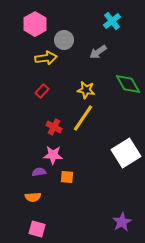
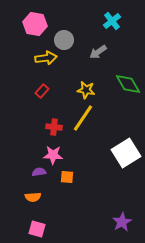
pink hexagon: rotated 20 degrees counterclockwise
red cross: rotated 21 degrees counterclockwise
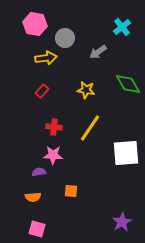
cyan cross: moved 10 px right, 6 px down
gray circle: moved 1 px right, 2 px up
yellow line: moved 7 px right, 10 px down
white square: rotated 28 degrees clockwise
orange square: moved 4 px right, 14 px down
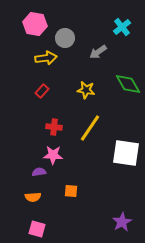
white square: rotated 12 degrees clockwise
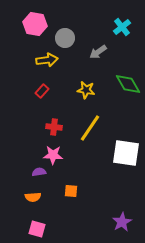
yellow arrow: moved 1 px right, 2 px down
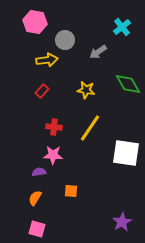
pink hexagon: moved 2 px up
gray circle: moved 2 px down
orange semicircle: moved 2 px right, 1 px down; rotated 126 degrees clockwise
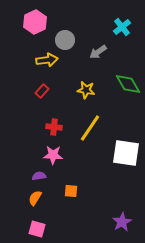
pink hexagon: rotated 25 degrees clockwise
purple semicircle: moved 4 px down
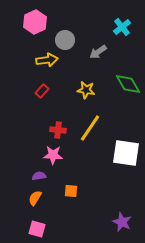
red cross: moved 4 px right, 3 px down
purple star: rotated 18 degrees counterclockwise
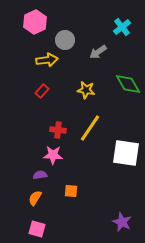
purple semicircle: moved 1 px right, 1 px up
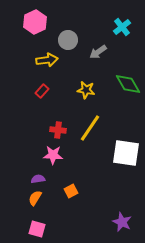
gray circle: moved 3 px right
purple semicircle: moved 2 px left, 4 px down
orange square: rotated 32 degrees counterclockwise
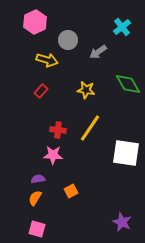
yellow arrow: rotated 25 degrees clockwise
red rectangle: moved 1 px left
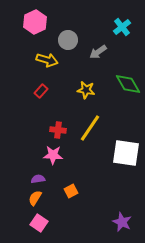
pink square: moved 2 px right, 6 px up; rotated 18 degrees clockwise
